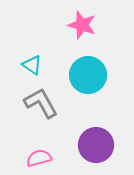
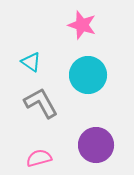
cyan triangle: moved 1 px left, 3 px up
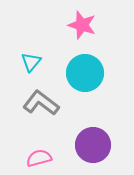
cyan triangle: rotated 35 degrees clockwise
cyan circle: moved 3 px left, 2 px up
gray L-shape: rotated 24 degrees counterclockwise
purple circle: moved 3 px left
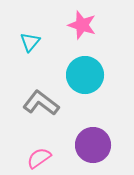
cyan triangle: moved 1 px left, 20 px up
cyan circle: moved 2 px down
pink semicircle: rotated 20 degrees counterclockwise
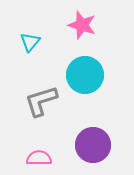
gray L-shape: moved 2 px up; rotated 54 degrees counterclockwise
pink semicircle: rotated 35 degrees clockwise
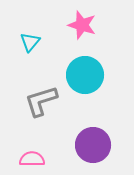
pink semicircle: moved 7 px left, 1 px down
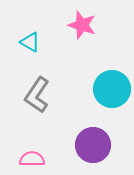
cyan triangle: rotated 40 degrees counterclockwise
cyan circle: moved 27 px right, 14 px down
gray L-shape: moved 4 px left, 6 px up; rotated 39 degrees counterclockwise
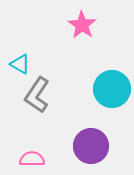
pink star: rotated 16 degrees clockwise
cyan triangle: moved 10 px left, 22 px down
purple circle: moved 2 px left, 1 px down
